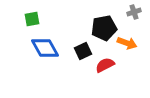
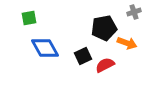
green square: moved 3 px left, 1 px up
black square: moved 5 px down
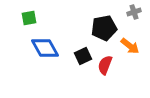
orange arrow: moved 3 px right, 3 px down; rotated 18 degrees clockwise
red semicircle: rotated 42 degrees counterclockwise
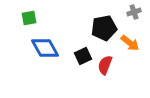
orange arrow: moved 3 px up
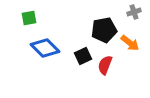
black pentagon: moved 2 px down
blue diamond: rotated 16 degrees counterclockwise
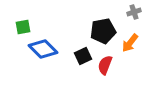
green square: moved 6 px left, 9 px down
black pentagon: moved 1 px left, 1 px down
orange arrow: rotated 90 degrees clockwise
blue diamond: moved 2 px left, 1 px down
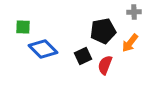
gray cross: rotated 16 degrees clockwise
green square: rotated 14 degrees clockwise
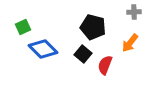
green square: rotated 28 degrees counterclockwise
black pentagon: moved 10 px left, 4 px up; rotated 25 degrees clockwise
black square: moved 2 px up; rotated 24 degrees counterclockwise
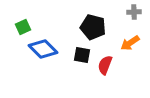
orange arrow: rotated 18 degrees clockwise
black square: moved 1 px left, 1 px down; rotated 30 degrees counterclockwise
